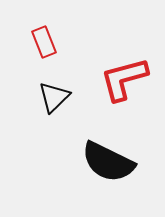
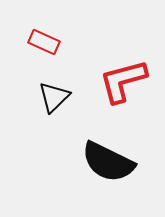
red rectangle: rotated 44 degrees counterclockwise
red L-shape: moved 1 px left, 2 px down
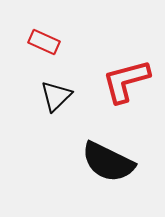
red L-shape: moved 3 px right
black triangle: moved 2 px right, 1 px up
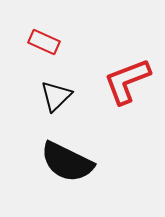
red L-shape: moved 1 px right; rotated 6 degrees counterclockwise
black semicircle: moved 41 px left
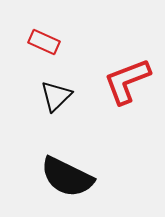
black semicircle: moved 15 px down
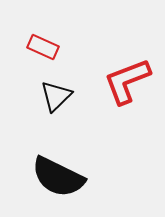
red rectangle: moved 1 px left, 5 px down
black semicircle: moved 9 px left
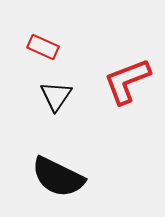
black triangle: rotated 12 degrees counterclockwise
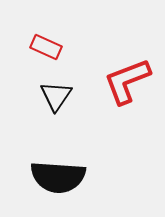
red rectangle: moved 3 px right
black semicircle: rotated 22 degrees counterclockwise
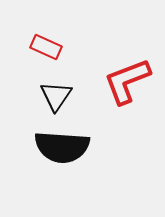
black semicircle: moved 4 px right, 30 px up
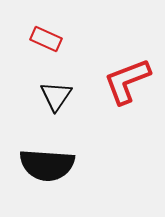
red rectangle: moved 8 px up
black semicircle: moved 15 px left, 18 px down
